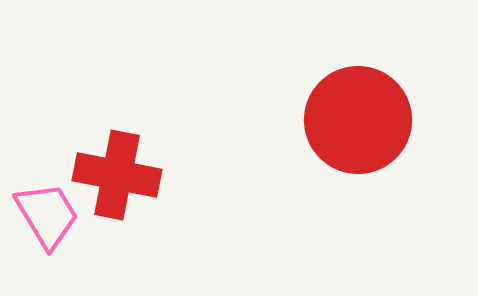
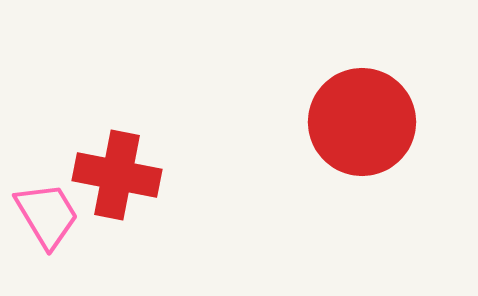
red circle: moved 4 px right, 2 px down
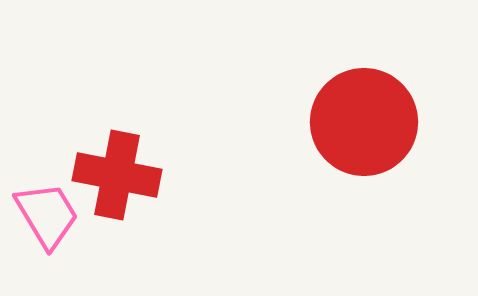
red circle: moved 2 px right
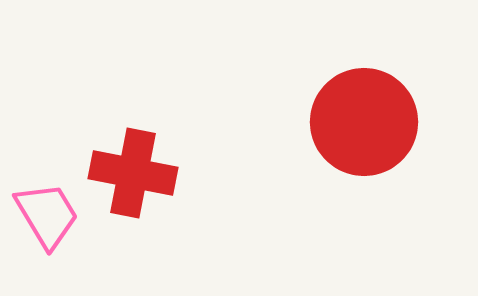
red cross: moved 16 px right, 2 px up
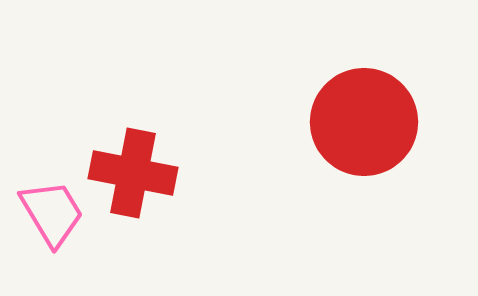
pink trapezoid: moved 5 px right, 2 px up
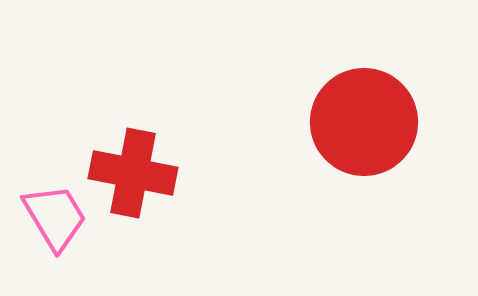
pink trapezoid: moved 3 px right, 4 px down
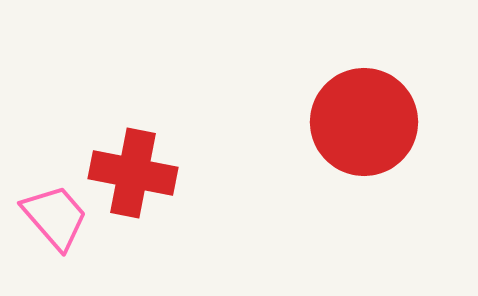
pink trapezoid: rotated 10 degrees counterclockwise
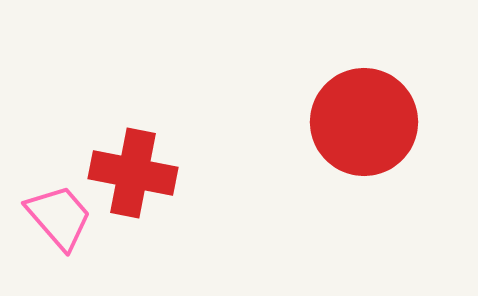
pink trapezoid: moved 4 px right
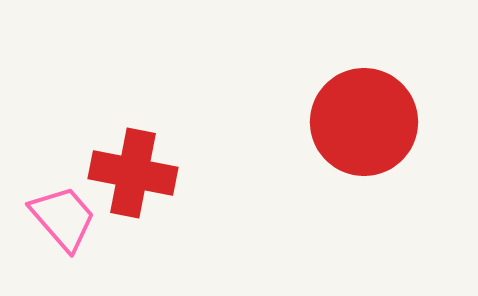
pink trapezoid: moved 4 px right, 1 px down
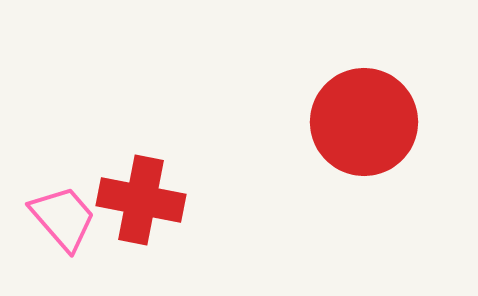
red cross: moved 8 px right, 27 px down
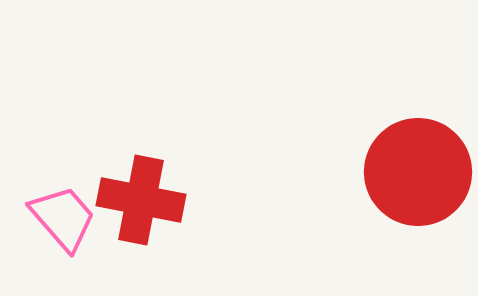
red circle: moved 54 px right, 50 px down
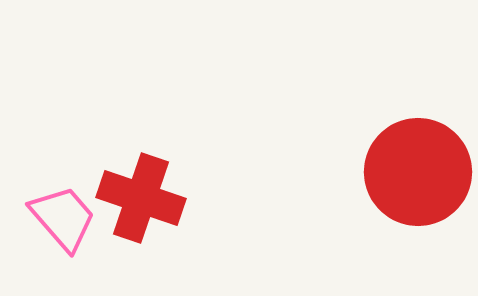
red cross: moved 2 px up; rotated 8 degrees clockwise
